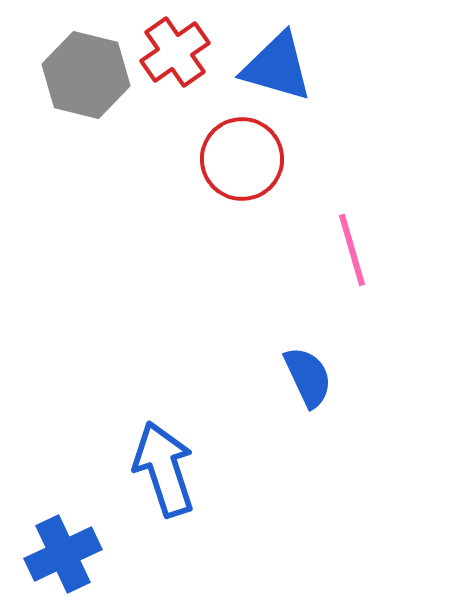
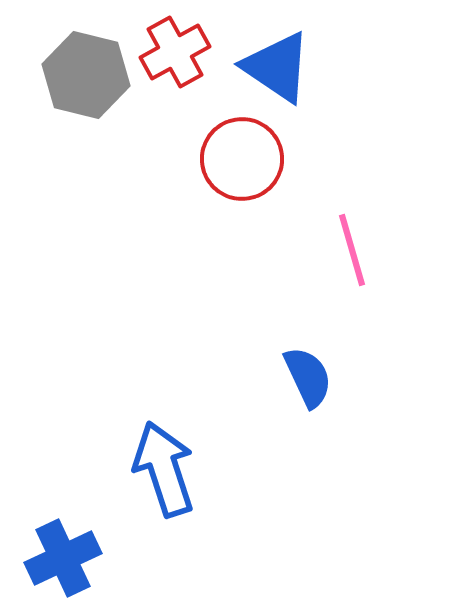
red cross: rotated 6 degrees clockwise
blue triangle: rotated 18 degrees clockwise
blue cross: moved 4 px down
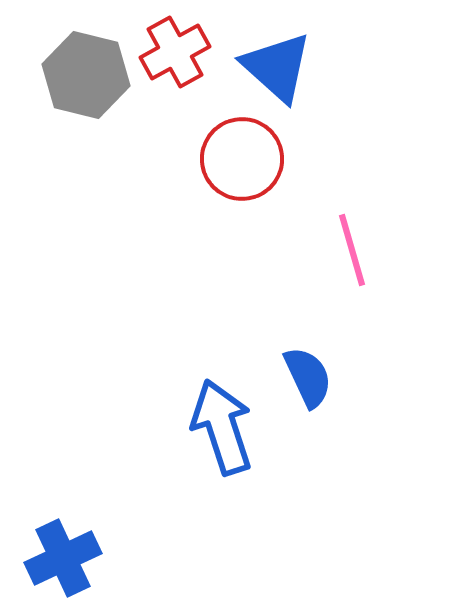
blue triangle: rotated 8 degrees clockwise
blue arrow: moved 58 px right, 42 px up
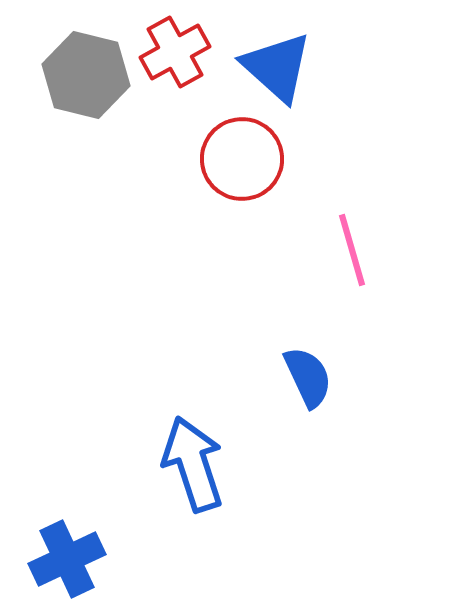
blue arrow: moved 29 px left, 37 px down
blue cross: moved 4 px right, 1 px down
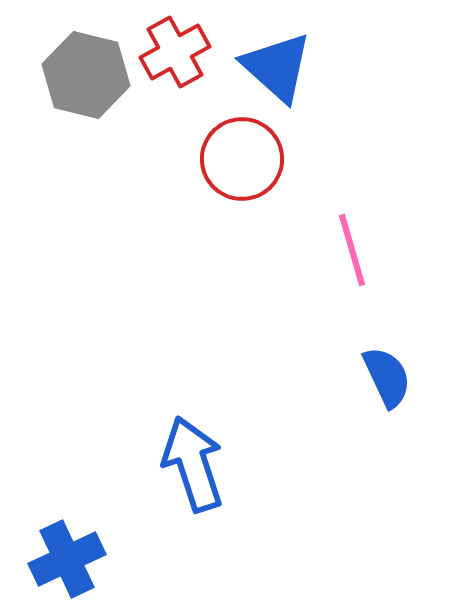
blue semicircle: moved 79 px right
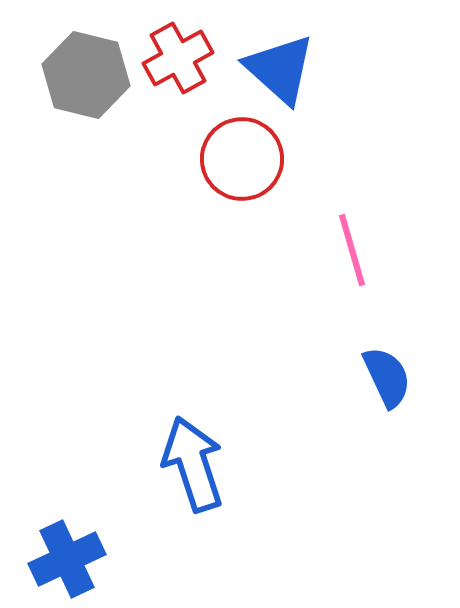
red cross: moved 3 px right, 6 px down
blue triangle: moved 3 px right, 2 px down
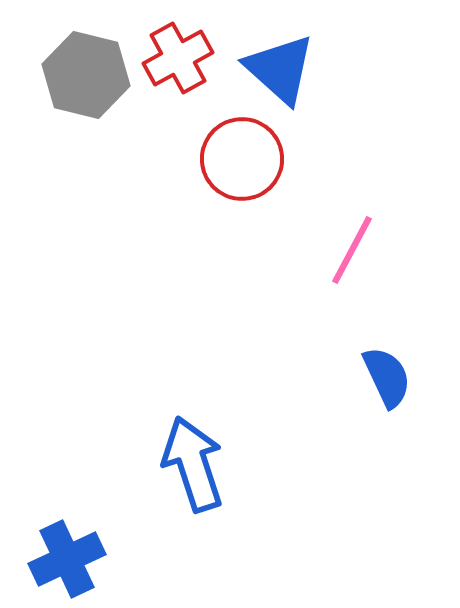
pink line: rotated 44 degrees clockwise
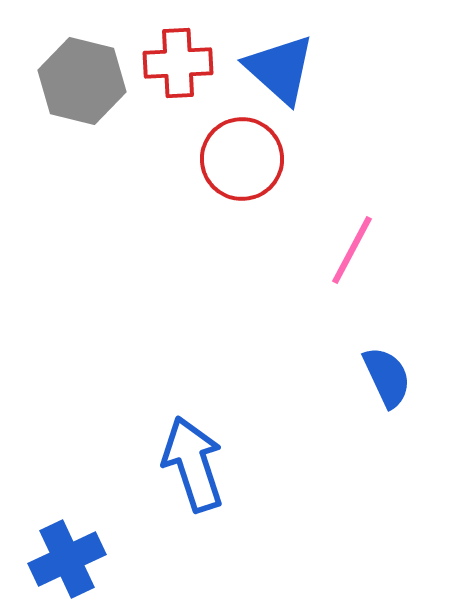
red cross: moved 5 px down; rotated 26 degrees clockwise
gray hexagon: moved 4 px left, 6 px down
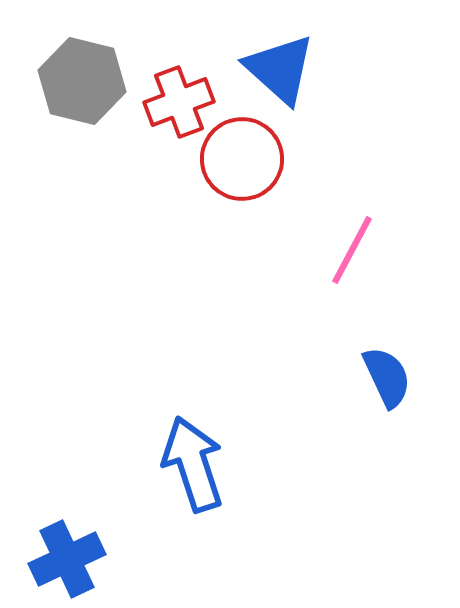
red cross: moved 1 px right, 39 px down; rotated 18 degrees counterclockwise
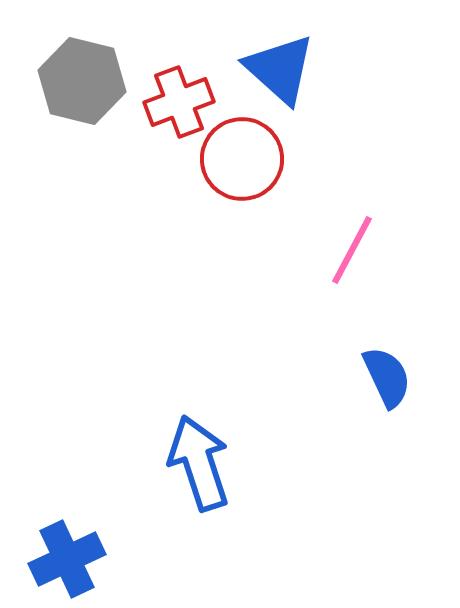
blue arrow: moved 6 px right, 1 px up
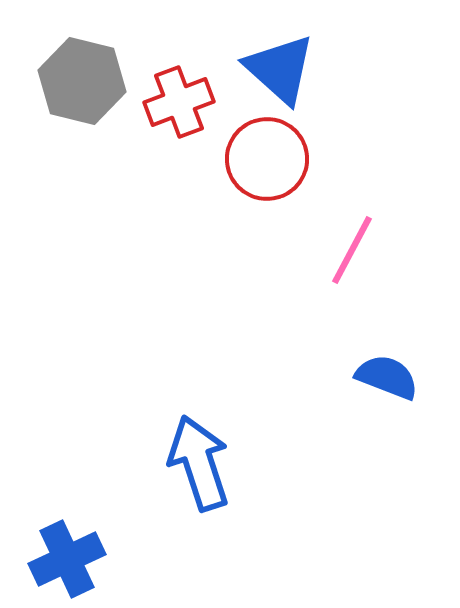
red circle: moved 25 px right
blue semicircle: rotated 44 degrees counterclockwise
